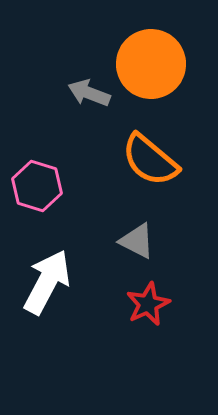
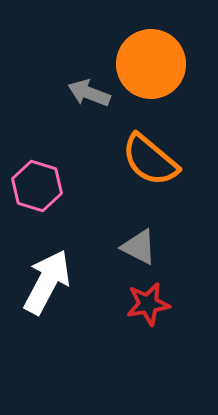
gray triangle: moved 2 px right, 6 px down
red star: rotated 15 degrees clockwise
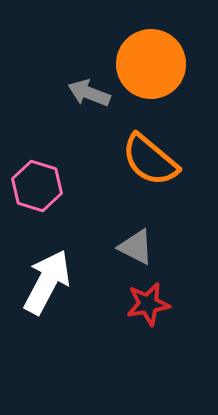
gray triangle: moved 3 px left
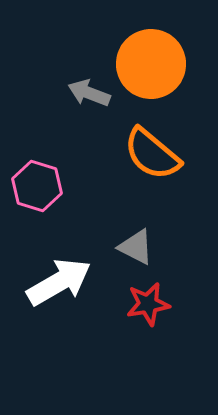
orange semicircle: moved 2 px right, 6 px up
white arrow: moved 12 px right; rotated 32 degrees clockwise
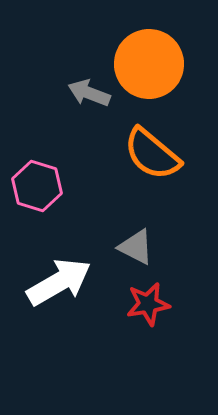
orange circle: moved 2 px left
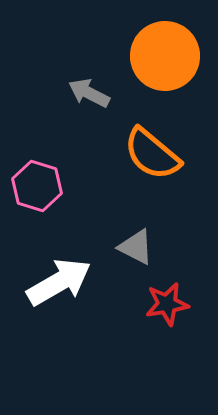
orange circle: moved 16 px right, 8 px up
gray arrow: rotated 6 degrees clockwise
red star: moved 19 px right
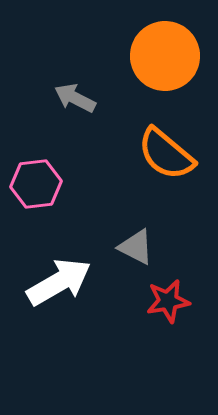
gray arrow: moved 14 px left, 5 px down
orange semicircle: moved 14 px right
pink hexagon: moved 1 px left, 2 px up; rotated 24 degrees counterclockwise
red star: moved 1 px right, 3 px up
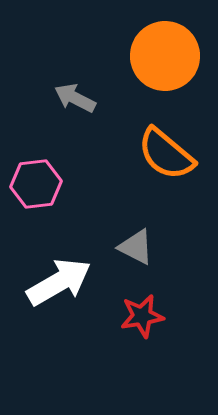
red star: moved 26 px left, 15 px down
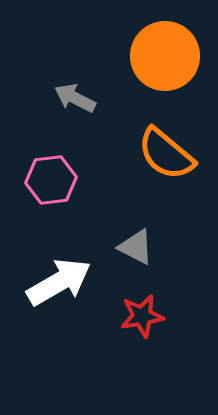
pink hexagon: moved 15 px right, 4 px up
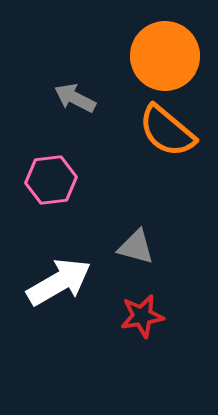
orange semicircle: moved 1 px right, 23 px up
gray triangle: rotated 12 degrees counterclockwise
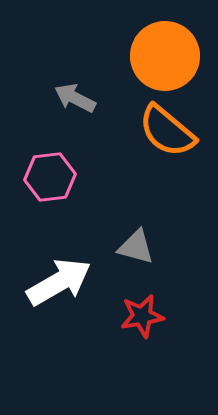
pink hexagon: moved 1 px left, 3 px up
